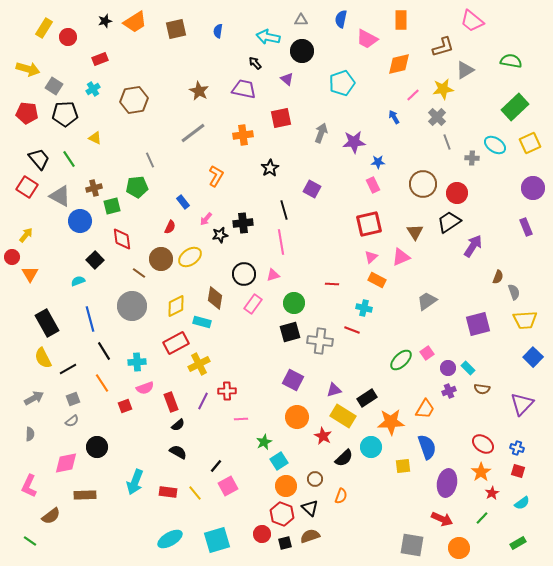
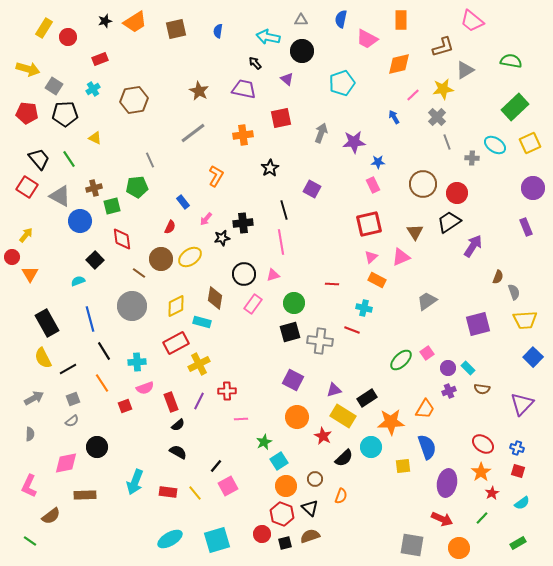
black star at (220, 235): moved 2 px right, 3 px down
purple line at (203, 401): moved 4 px left
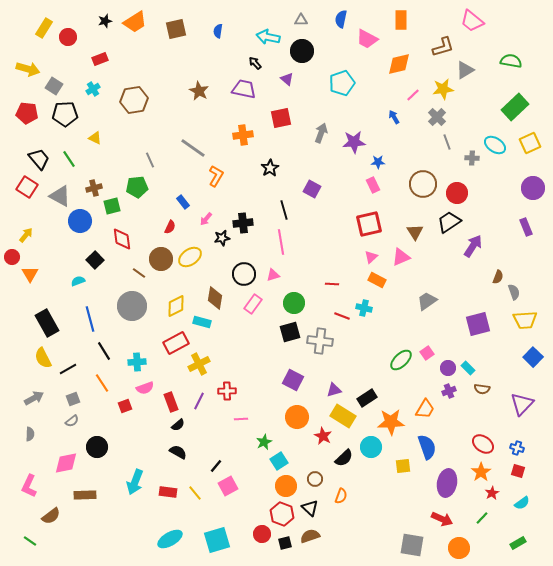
gray line at (193, 133): moved 15 px down; rotated 72 degrees clockwise
red line at (352, 330): moved 10 px left, 14 px up
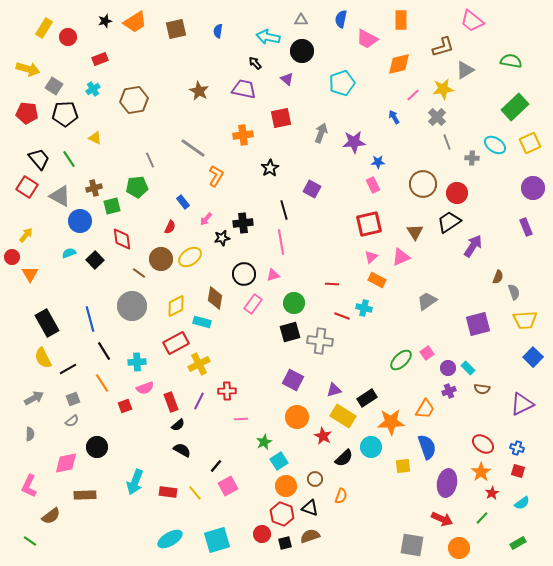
cyan semicircle at (78, 281): moved 9 px left, 28 px up
purple triangle at (522, 404): rotated 20 degrees clockwise
black semicircle at (178, 452): moved 4 px right, 2 px up
black triangle at (310, 508): rotated 24 degrees counterclockwise
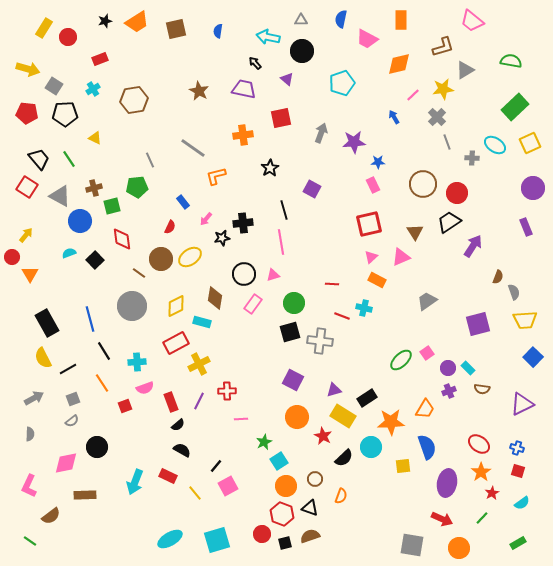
orange trapezoid at (135, 22): moved 2 px right
orange L-shape at (216, 176): rotated 135 degrees counterclockwise
red ellipse at (483, 444): moved 4 px left
red rectangle at (168, 492): moved 16 px up; rotated 18 degrees clockwise
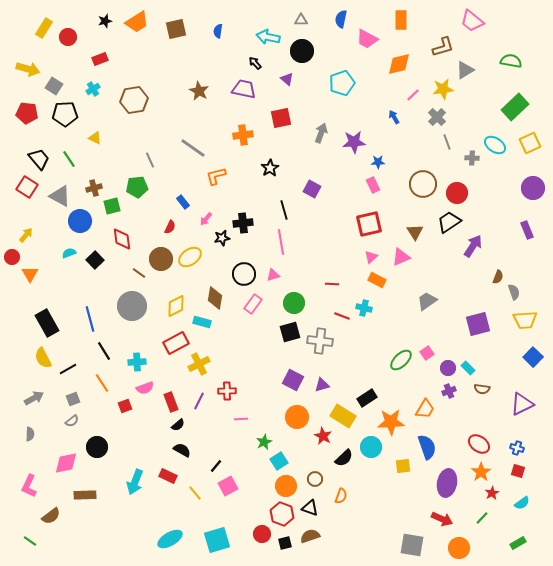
purple rectangle at (526, 227): moved 1 px right, 3 px down
purple triangle at (334, 390): moved 12 px left, 5 px up
